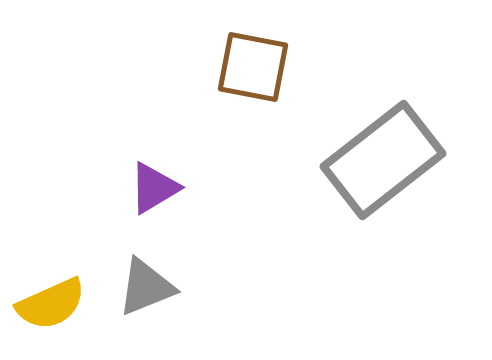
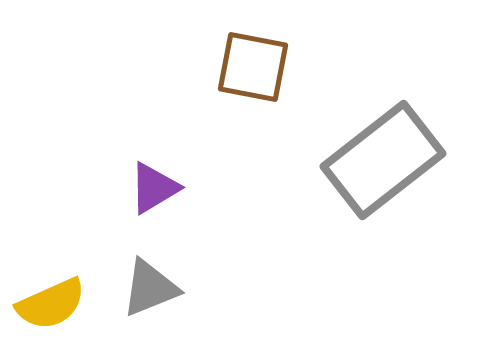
gray triangle: moved 4 px right, 1 px down
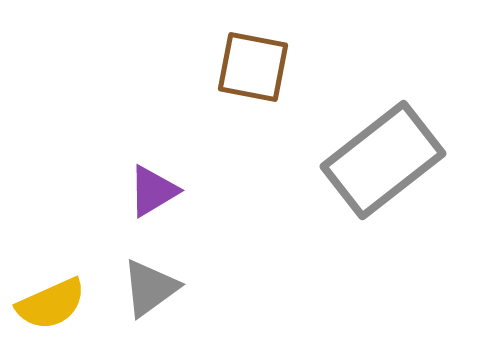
purple triangle: moved 1 px left, 3 px down
gray triangle: rotated 14 degrees counterclockwise
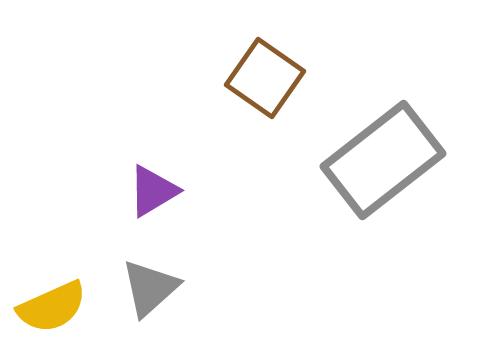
brown square: moved 12 px right, 11 px down; rotated 24 degrees clockwise
gray triangle: rotated 6 degrees counterclockwise
yellow semicircle: moved 1 px right, 3 px down
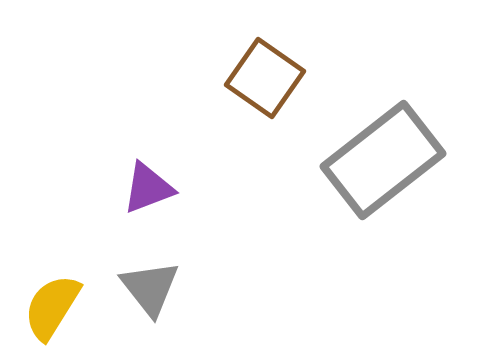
purple triangle: moved 5 px left, 3 px up; rotated 10 degrees clockwise
gray triangle: rotated 26 degrees counterclockwise
yellow semicircle: rotated 146 degrees clockwise
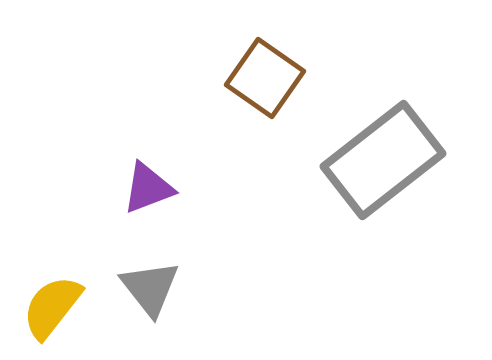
yellow semicircle: rotated 6 degrees clockwise
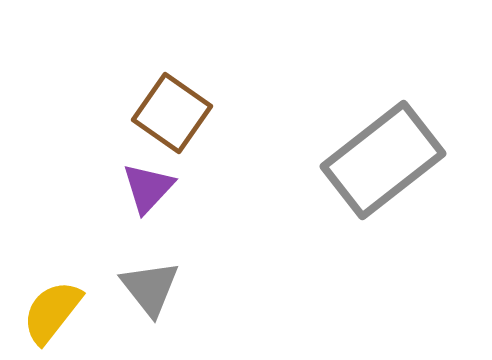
brown square: moved 93 px left, 35 px down
purple triangle: rotated 26 degrees counterclockwise
yellow semicircle: moved 5 px down
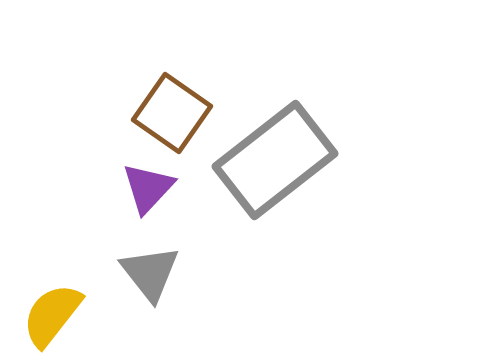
gray rectangle: moved 108 px left
gray triangle: moved 15 px up
yellow semicircle: moved 3 px down
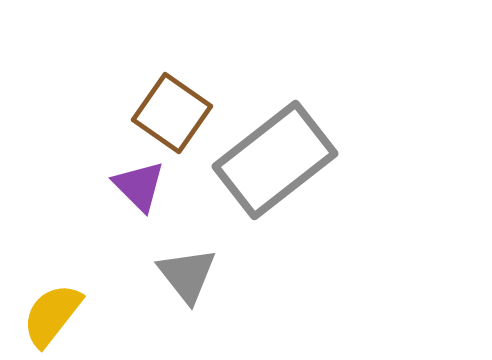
purple triangle: moved 9 px left, 2 px up; rotated 28 degrees counterclockwise
gray triangle: moved 37 px right, 2 px down
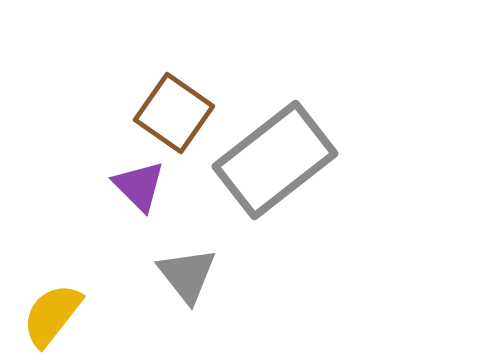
brown square: moved 2 px right
